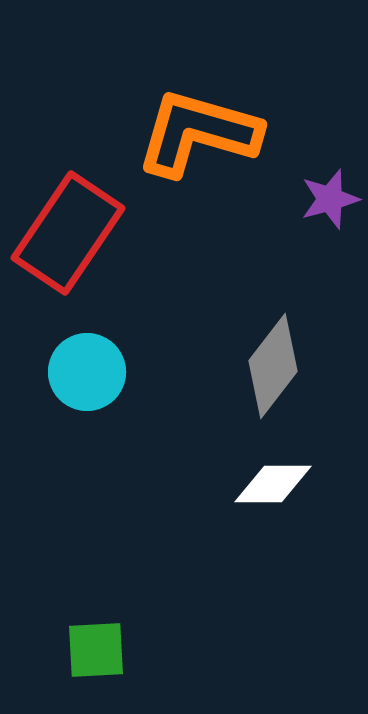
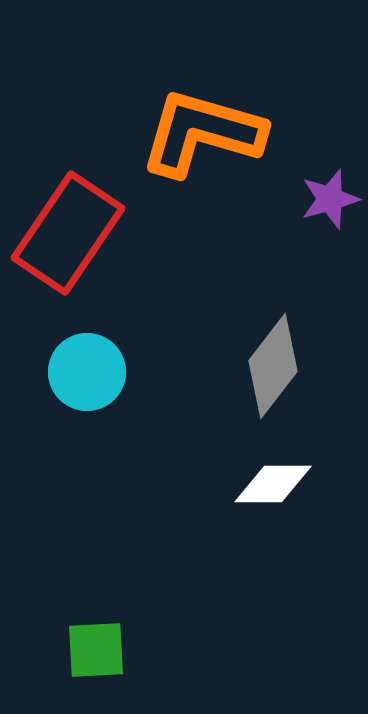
orange L-shape: moved 4 px right
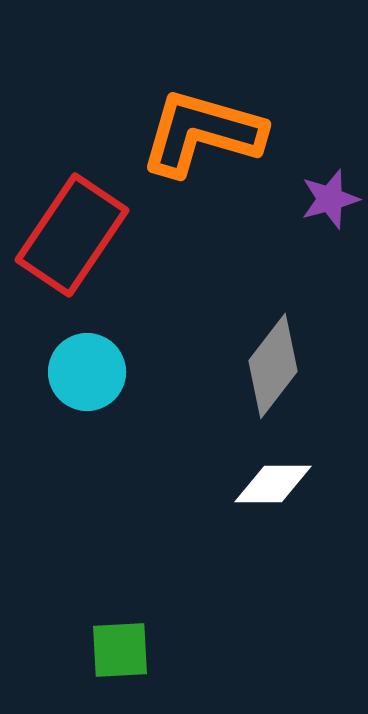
red rectangle: moved 4 px right, 2 px down
green square: moved 24 px right
